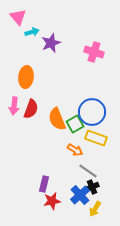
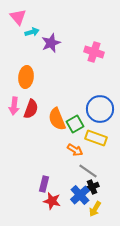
blue circle: moved 8 px right, 3 px up
red star: rotated 24 degrees clockwise
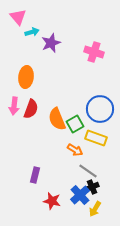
purple rectangle: moved 9 px left, 9 px up
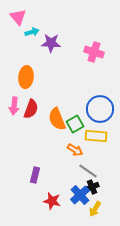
purple star: rotated 24 degrees clockwise
yellow rectangle: moved 2 px up; rotated 15 degrees counterclockwise
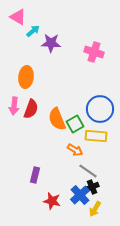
pink triangle: rotated 18 degrees counterclockwise
cyan arrow: moved 1 px right, 1 px up; rotated 24 degrees counterclockwise
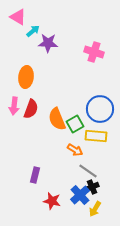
purple star: moved 3 px left
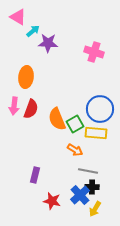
yellow rectangle: moved 3 px up
gray line: rotated 24 degrees counterclockwise
black cross: rotated 24 degrees clockwise
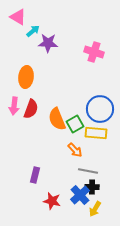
orange arrow: rotated 14 degrees clockwise
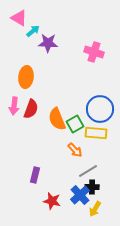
pink triangle: moved 1 px right, 1 px down
gray line: rotated 42 degrees counterclockwise
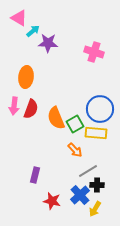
orange semicircle: moved 1 px left, 1 px up
black cross: moved 5 px right, 2 px up
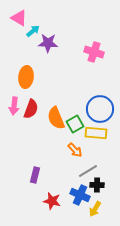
blue cross: rotated 24 degrees counterclockwise
